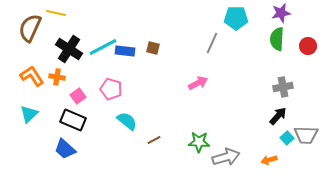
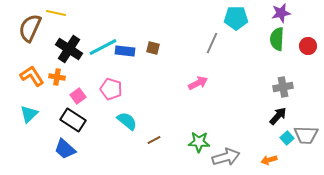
black rectangle: rotated 10 degrees clockwise
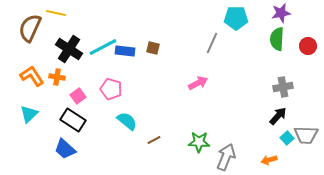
gray arrow: rotated 52 degrees counterclockwise
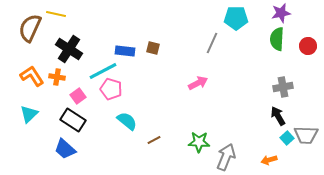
yellow line: moved 1 px down
cyan line: moved 24 px down
black arrow: rotated 72 degrees counterclockwise
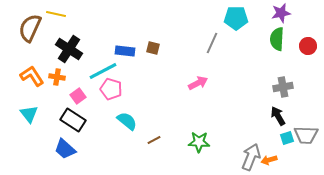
cyan triangle: rotated 24 degrees counterclockwise
cyan square: rotated 24 degrees clockwise
gray arrow: moved 25 px right
